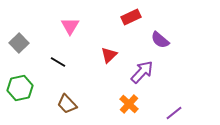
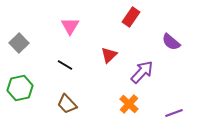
red rectangle: rotated 30 degrees counterclockwise
purple semicircle: moved 11 px right, 2 px down
black line: moved 7 px right, 3 px down
purple line: rotated 18 degrees clockwise
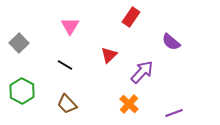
green hexagon: moved 2 px right, 3 px down; rotated 20 degrees counterclockwise
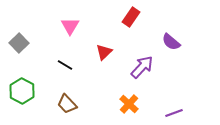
red triangle: moved 5 px left, 3 px up
purple arrow: moved 5 px up
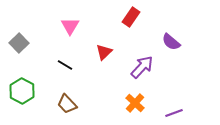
orange cross: moved 6 px right, 1 px up
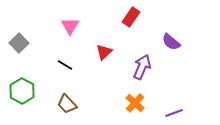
purple arrow: rotated 20 degrees counterclockwise
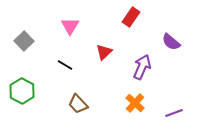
gray square: moved 5 px right, 2 px up
brown trapezoid: moved 11 px right
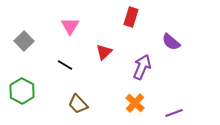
red rectangle: rotated 18 degrees counterclockwise
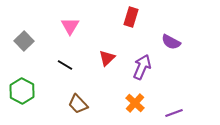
purple semicircle: rotated 12 degrees counterclockwise
red triangle: moved 3 px right, 6 px down
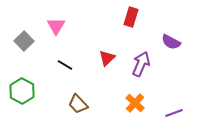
pink triangle: moved 14 px left
purple arrow: moved 1 px left, 3 px up
